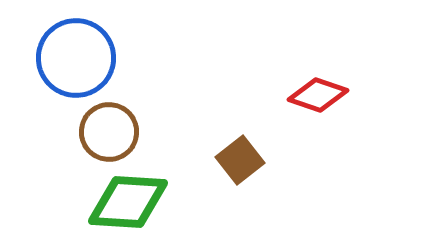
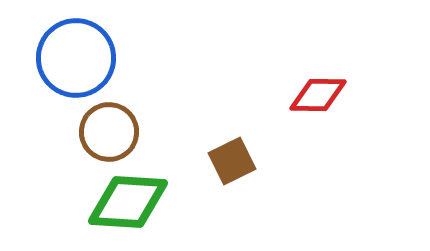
red diamond: rotated 18 degrees counterclockwise
brown square: moved 8 px left, 1 px down; rotated 12 degrees clockwise
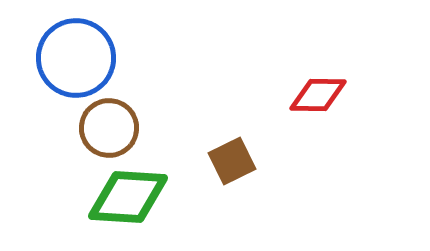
brown circle: moved 4 px up
green diamond: moved 5 px up
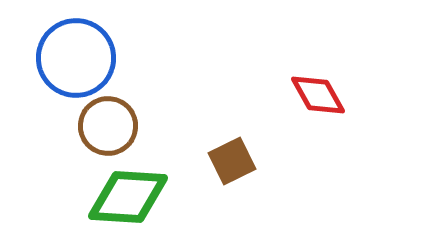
red diamond: rotated 60 degrees clockwise
brown circle: moved 1 px left, 2 px up
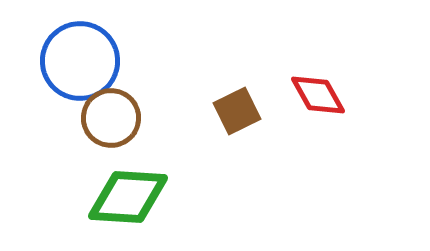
blue circle: moved 4 px right, 3 px down
brown circle: moved 3 px right, 8 px up
brown square: moved 5 px right, 50 px up
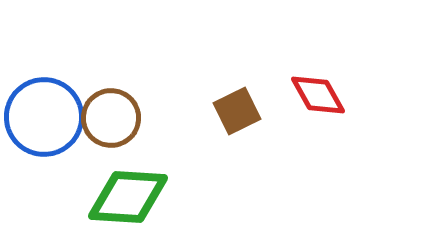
blue circle: moved 36 px left, 56 px down
